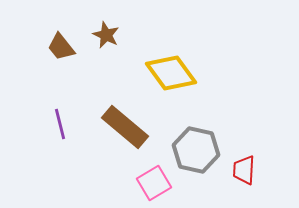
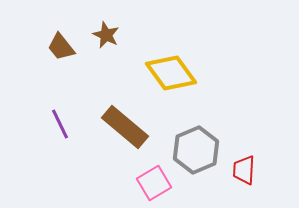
purple line: rotated 12 degrees counterclockwise
gray hexagon: rotated 24 degrees clockwise
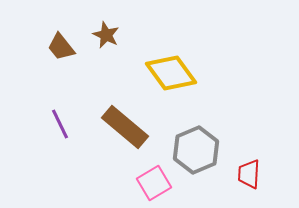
red trapezoid: moved 5 px right, 4 px down
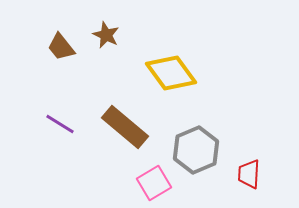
purple line: rotated 32 degrees counterclockwise
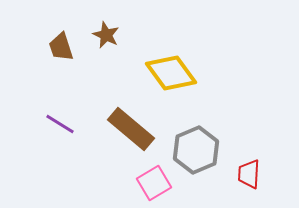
brown trapezoid: rotated 20 degrees clockwise
brown rectangle: moved 6 px right, 2 px down
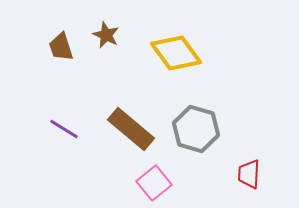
yellow diamond: moved 5 px right, 20 px up
purple line: moved 4 px right, 5 px down
gray hexagon: moved 21 px up; rotated 21 degrees counterclockwise
pink square: rotated 8 degrees counterclockwise
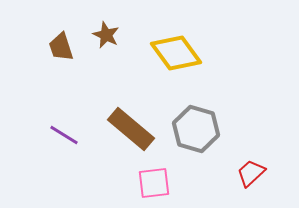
purple line: moved 6 px down
red trapezoid: moved 2 px right, 1 px up; rotated 44 degrees clockwise
pink square: rotated 32 degrees clockwise
